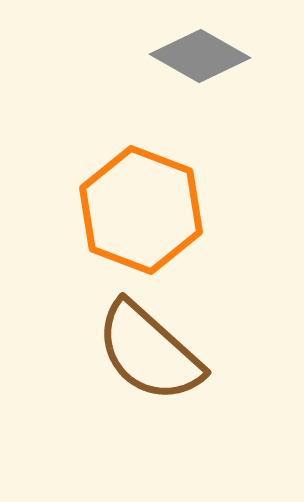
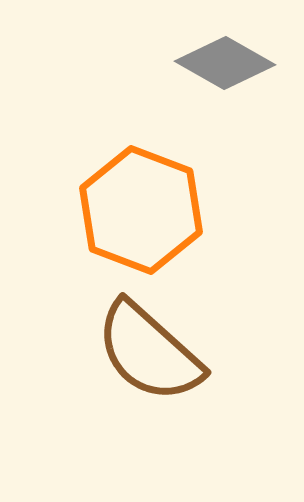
gray diamond: moved 25 px right, 7 px down
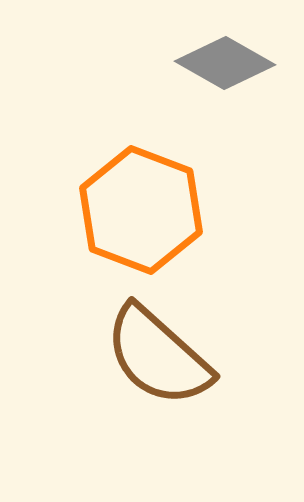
brown semicircle: moved 9 px right, 4 px down
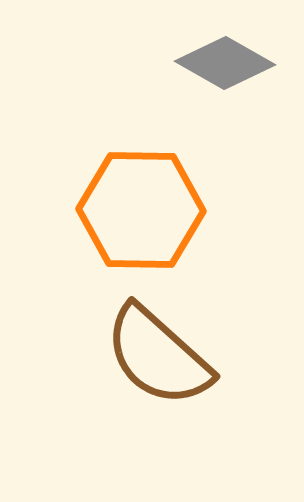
orange hexagon: rotated 20 degrees counterclockwise
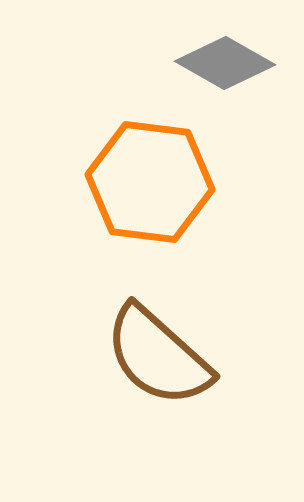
orange hexagon: moved 9 px right, 28 px up; rotated 6 degrees clockwise
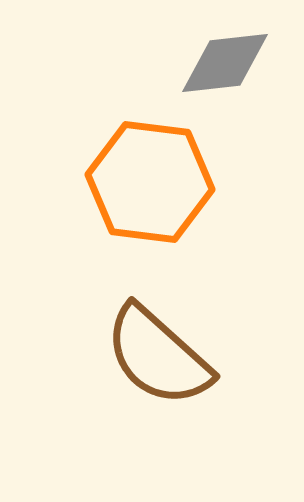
gray diamond: rotated 36 degrees counterclockwise
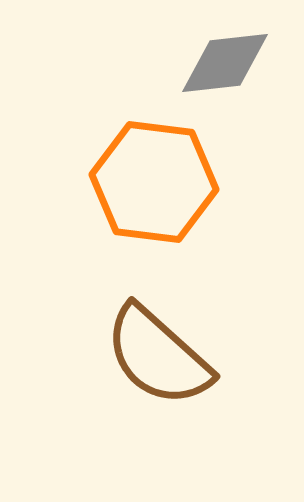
orange hexagon: moved 4 px right
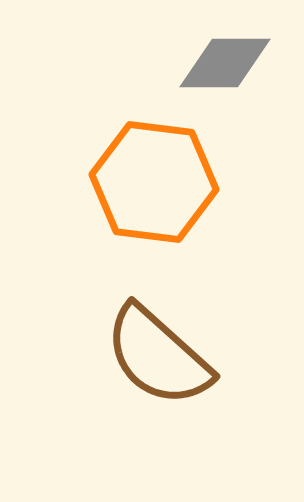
gray diamond: rotated 6 degrees clockwise
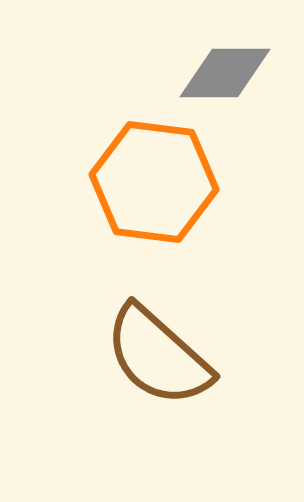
gray diamond: moved 10 px down
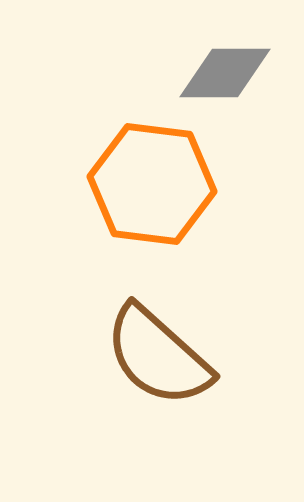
orange hexagon: moved 2 px left, 2 px down
